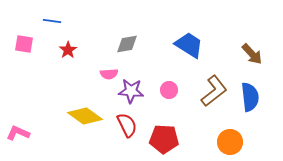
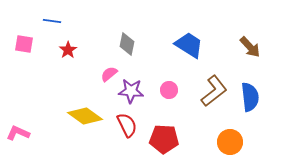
gray diamond: rotated 70 degrees counterclockwise
brown arrow: moved 2 px left, 7 px up
pink semicircle: rotated 144 degrees clockwise
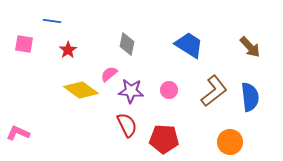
yellow diamond: moved 4 px left, 26 px up
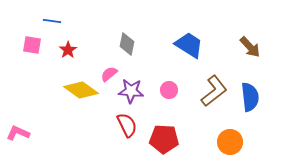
pink square: moved 8 px right, 1 px down
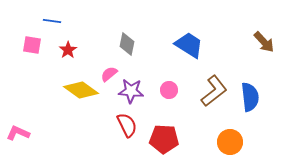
brown arrow: moved 14 px right, 5 px up
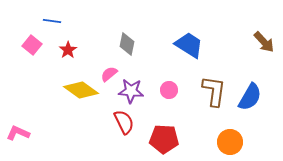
pink square: rotated 30 degrees clockwise
brown L-shape: rotated 44 degrees counterclockwise
blue semicircle: rotated 36 degrees clockwise
red semicircle: moved 3 px left, 3 px up
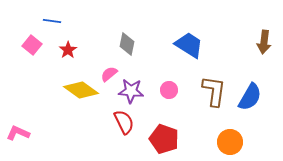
brown arrow: rotated 50 degrees clockwise
red pentagon: rotated 16 degrees clockwise
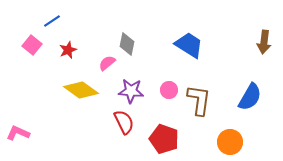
blue line: rotated 42 degrees counterclockwise
red star: rotated 12 degrees clockwise
pink semicircle: moved 2 px left, 11 px up
brown L-shape: moved 15 px left, 9 px down
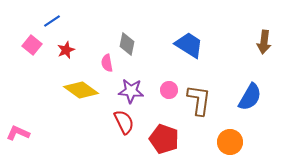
red star: moved 2 px left
pink semicircle: rotated 60 degrees counterclockwise
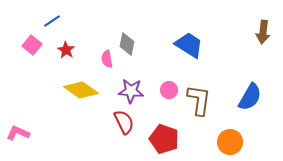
brown arrow: moved 1 px left, 10 px up
red star: rotated 18 degrees counterclockwise
pink semicircle: moved 4 px up
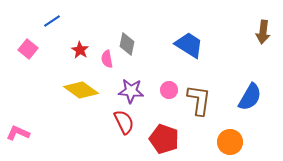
pink square: moved 4 px left, 4 px down
red star: moved 14 px right
